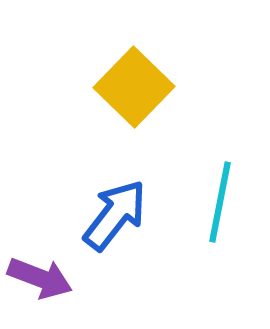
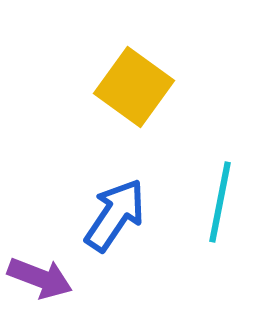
yellow square: rotated 8 degrees counterclockwise
blue arrow: rotated 4 degrees counterclockwise
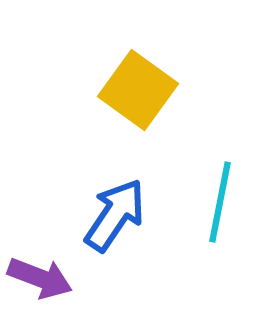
yellow square: moved 4 px right, 3 px down
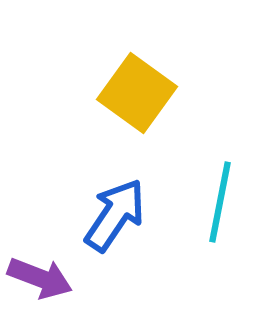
yellow square: moved 1 px left, 3 px down
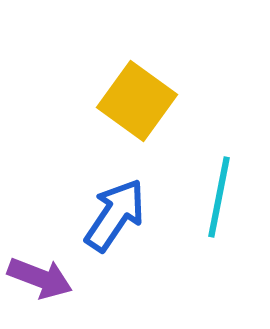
yellow square: moved 8 px down
cyan line: moved 1 px left, 5 px up
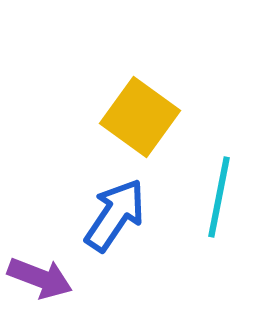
yellow square: moved 3 px right, 16 px down
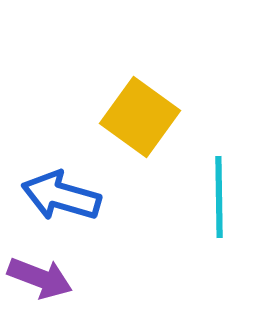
cyan line: rotated 12 degrees counterclockwise
blue arrow: moved 54 px left, 19 px up; rotated 108 degrees counterclockwise
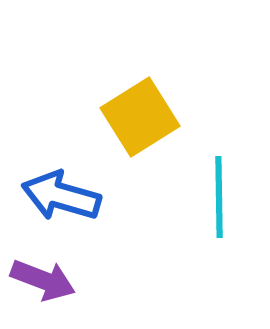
yellow square: rotated 22 degrees clockwise
purple arrow: moved 3 px right, 2 px down
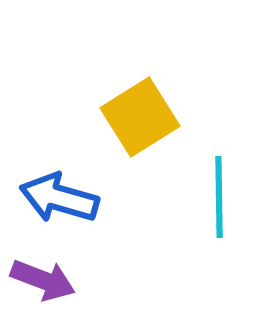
blue arrow: moved 2 px left, 2 px down
